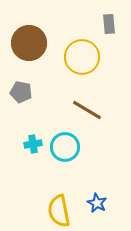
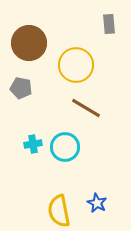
yellow circle: moved 6 px left, 8 px down
gray pentagon: moved 4 px up
brown line: moved 1 px left, 2 px up
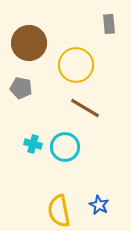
brown line: moved 1 px left
cyan cross: rotated 24 degrees clockwise
blue star: moved 2 px right, 2 px down
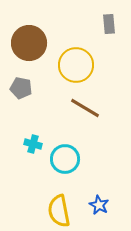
cyan circle: moved 12 px down
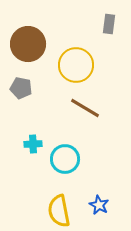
gray rectangle: rotated 12 degrees clockwise
brown circle: moved 1 px left, 1 px down
cyan cross: rotated 18 degrees counterclockwise
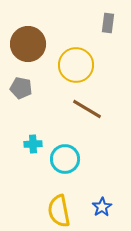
gray rectangle: moved 1 px left, 1 px up
brown line: moved 2 px right, 1 px down
blue star: moved 3 px right, 2 px down; rotated 12 degrees clockwise
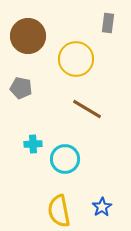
brown circle: moved 8 px up
yellow circle: moved 6 px up
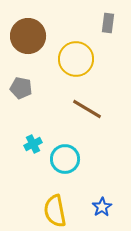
cyan cross: rotated 24 degrees counterclockwise
yellow semicircle: moved 4 px left
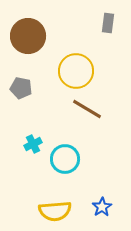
yellow circle: moved 12 px down
yellow semicircle: rotated 84 degrees counterclockwise
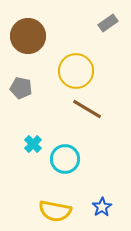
gray rectangle: rotated 48 degrees clockwise
cyan cross: rotated 18 degrees counterclockwise
yellow semicircle: rotated 16 degrees clockwise
